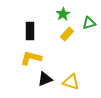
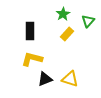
green triangle: moved 1 px left, 2 px up; rotated 32 degrees counterclockwise
yellow L-shape: moved 1 px right, 1 px down
yellow triangle: moved 1 px left, 3 px up
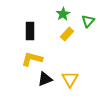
yellow triangle: rotated 42 degrees clockwise
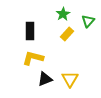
yellow L-shape: moved 1 px right, 1 px up
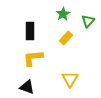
yellow rectangle: moved 1 px left, 4 px down
yellow L-shape: rotated 20 degrees counterclockwise
black triangle: moved 18 px left, 8 px down; rotated 42 degrees clockwise
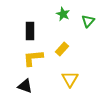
green star: rotated 16 degrees counterclockwise
yellow rectangle: moved 4 px left, 11 px down
black triangle: moved 2 px left, 1 px up
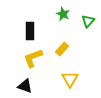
yellow L-shape: rotated 15 degrees counterclockwise
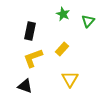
black rectangle: rotated 12 degrees clockwise
